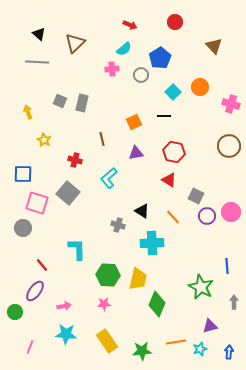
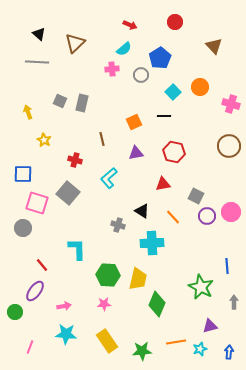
red triangle at (169, 180): moved 6 px left, 4 px down; rotated 42 degrees counterclockwise
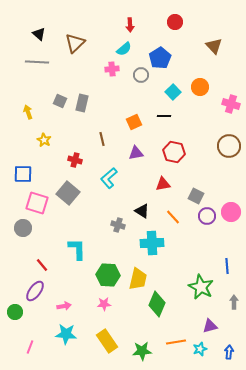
red arrow at (130, 25): rotated 64 degrees clockwise
